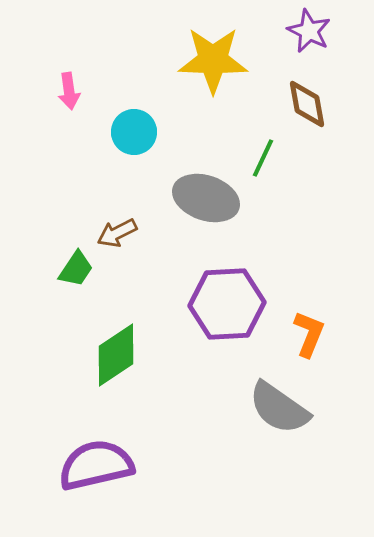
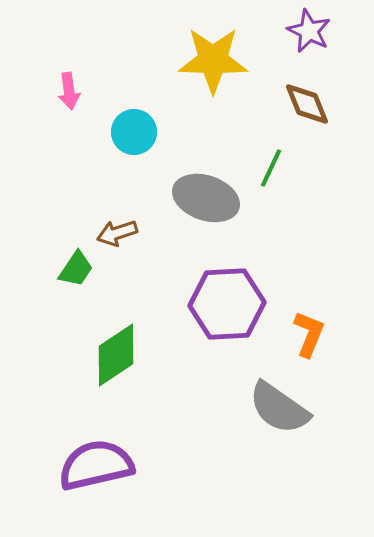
brown diamond: rotated 12 degrees counterclockwise
green line: moved 8 px right, 10 px down
brown arrow: rotated 9 degrees clockwise
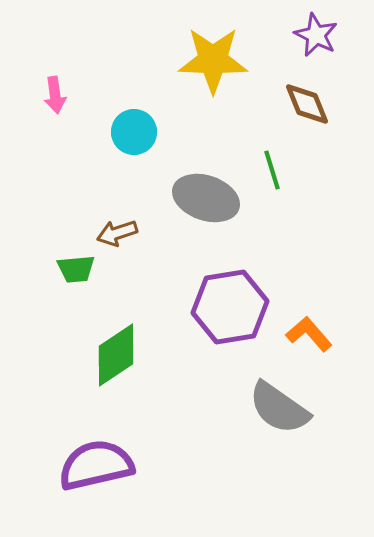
purple star: moved 7 px right, 4 px down
pink arrow: moved 14 px left, 4 px down
green line: moved 1 px right, 2 px down; rotated 42 degrees counterclockwise
green trapezoid: rotated 51 degrees clockwise
purple hexagon: moved 3 px right, 3 px down; rotated 6 degrees counterclockwise
orange L-shape: rotated 63 degrees counterclockwise
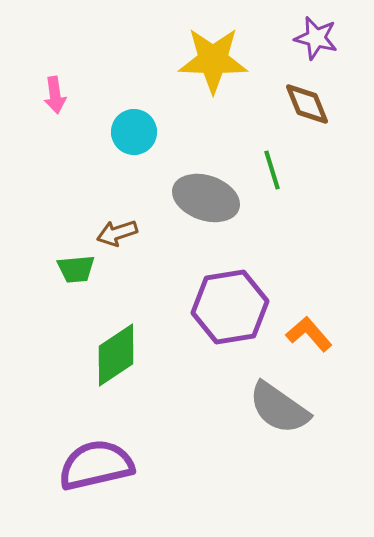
purple star: moved 3 px down; rotated 12 degrees counterclockwise
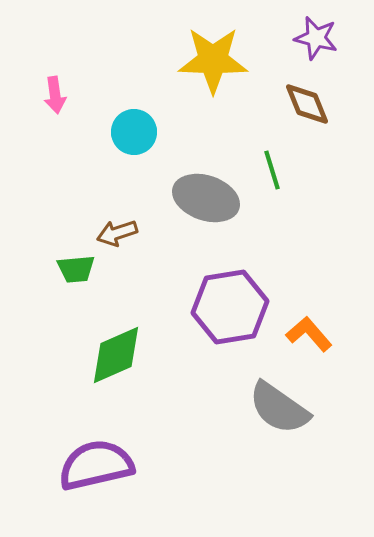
green diamond: rotated 10 degrees clockwise
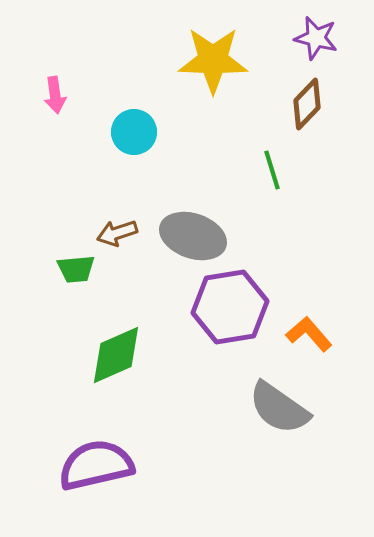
brown diamond: rotated 66 degrees clockwise
gray ellipse: moved 13 px left, 38 px down
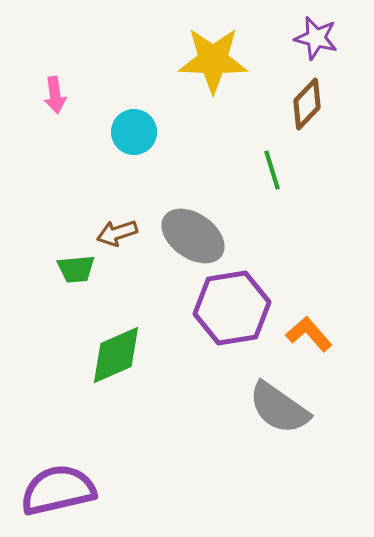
gray ellipse: rotated 16 degrees clockwise
purple hexagon: moved 2 px right, 1 px down
purple semicircle: moved 38 px left, 25 px down
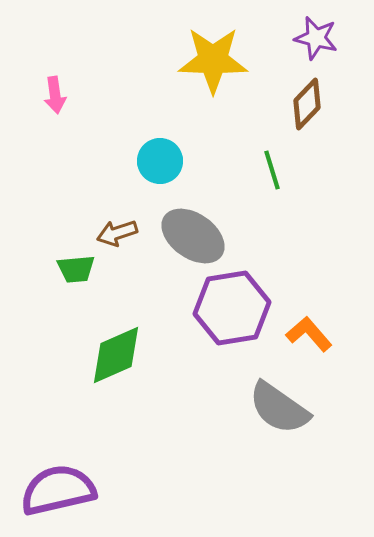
cyan circle: moved 26 px right, 29 px down
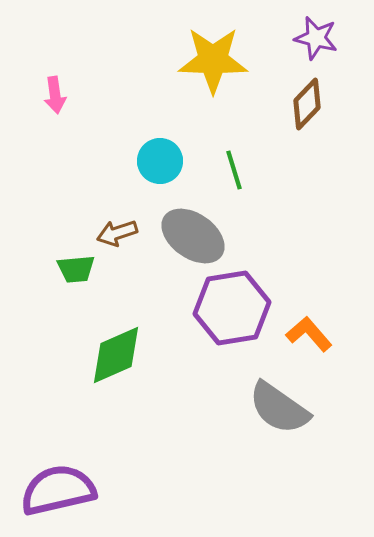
green line: moved 38 px left
